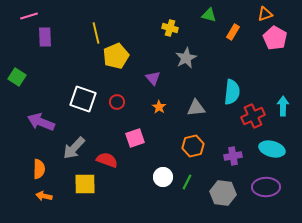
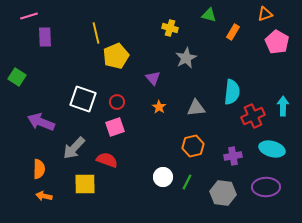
pink pentagon: moved 2 px right, 4 px down
pink square: moved 20 px left, 11 px up
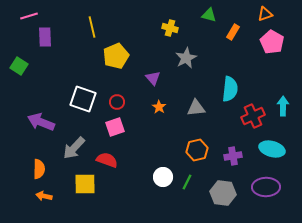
yellow line: moved 4 px left, 6 px up
pink pentagon: moved 5 px left
green square: moved 2 px right, 11 px up
cyan semicircle: moved 2 px left, 3 px up
orange hexagon: moved 4 px right, 4 px down
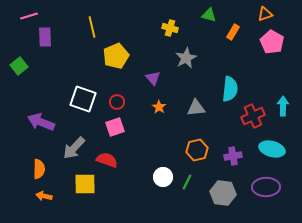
green square: rotated 18 degrees clockwise
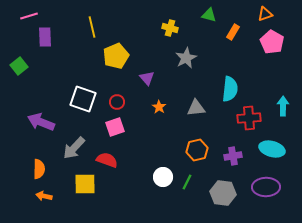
purple triangle: moved 6 px left
red cross: moved 4 px left, 2 px down; rotated 20 degrees clockwise
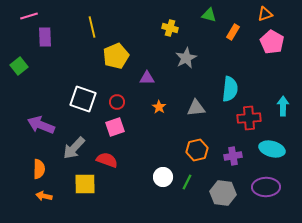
purple triangle: rotated 49 degrees counterclockwise
purple arrow: moved 3 px down
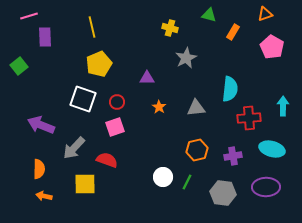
pink pentagon: moved 5 px down
yellow pentagon: moved 17 px left, 8 px down
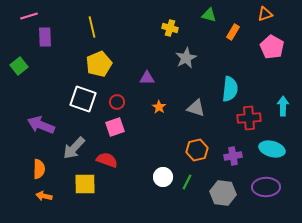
gray triangle: rotated 24 degrees clockwise
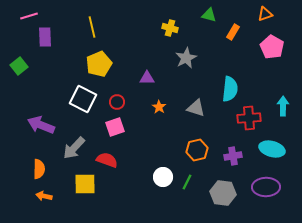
white square: rotated 8 degrees clockwise
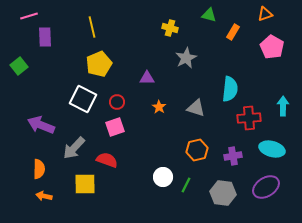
green line: moved 1 px left, 3 px down
purple ellipse: rotated 32 degrees counterclockwise
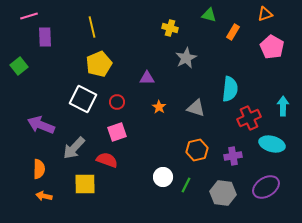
red cross: rotated 20 degrees counterclockwise
pink square: moved 2 px right, 5 px down
cyan ellipse: moved 5 px up
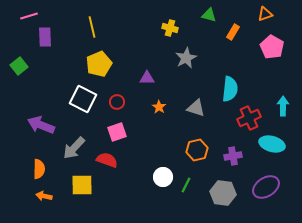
yellow square: moved 3 px left, 1 px down
